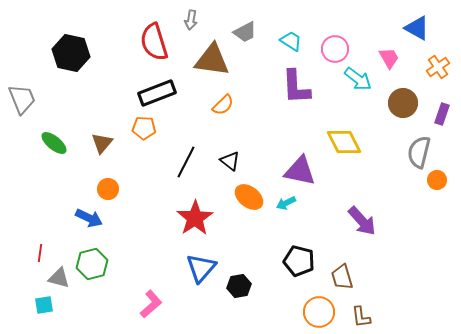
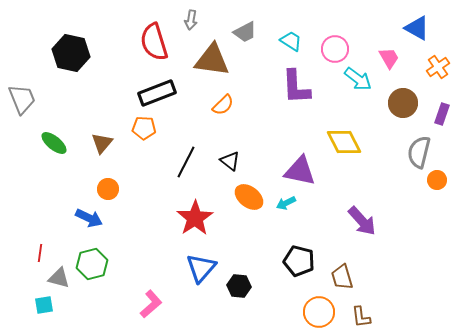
black hexagon at (239, 286): rotated 15 degrees clockwise
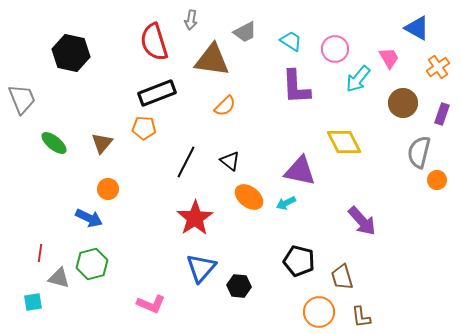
cyan arrow at (358, 79): rotated 92 degrees clockwise
orange semicircle at (223, 105): moved 2 px right, 1 px down
pink L-shape at (151, 304): rotated 64 degrees clockwise
cyan square at (44, 305): moved 11 px left, 3 px up
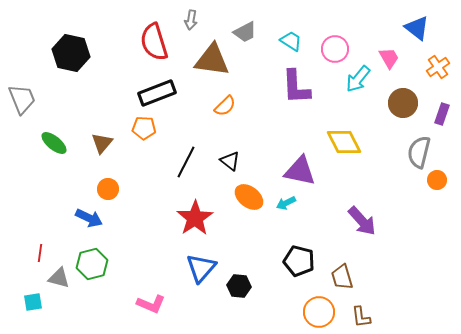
blue triangle at (417, 28): rotated 8 degrees clockwise
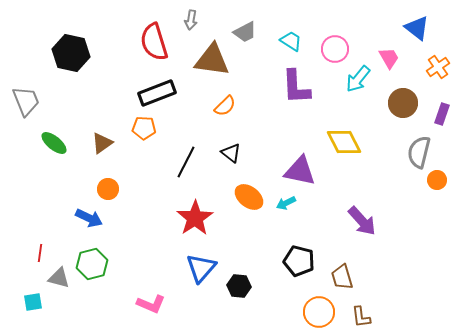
gray trapezoid at (22, 99): moved 4 px right, 2 px down
brown triangle at (102, 143): rotated 15 degrees clockwise
black triangle at (230, 161): moved 1 px right, 8 px up
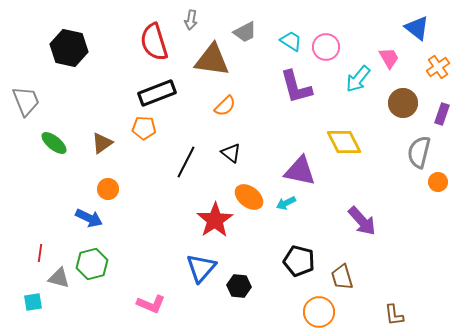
pink circle at (335, 49): moved 9 px left, 2 px up
black hexagon at (71, 53): moved 2 px left, 5 px up
purple L-shape at (296, 87): rotated 12 degrees counterclockwise
orange circle at (437, 180): moved 1 px right, 2 px down
red star at (195, 218): moved 20 px right, 2 px down
brown L-shape at (361, 317): moved 33 px right, 2 px up
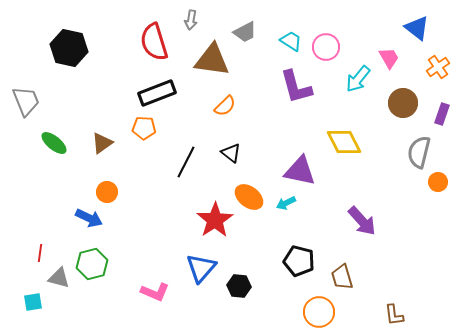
orange circle at (108, 189): moved 1 px left, 3 px down
pink L-shape at (151, 304): moved 4 px right, 12 px up
